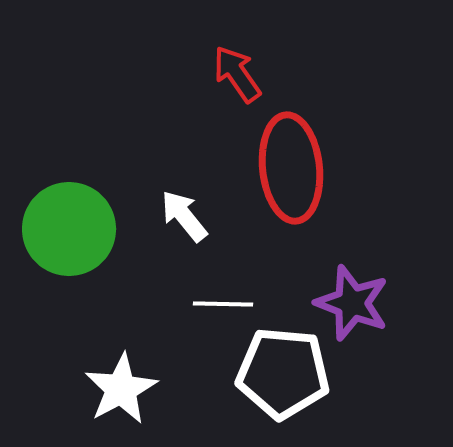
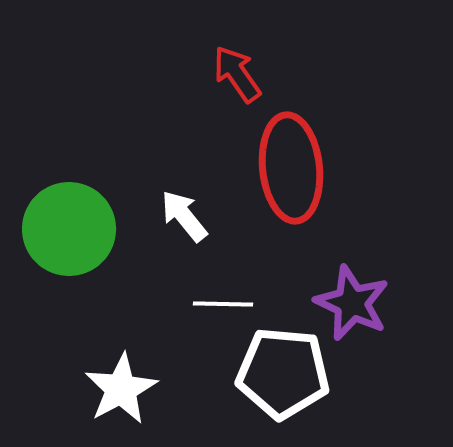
purple star: rotated 4 degrees clockwise
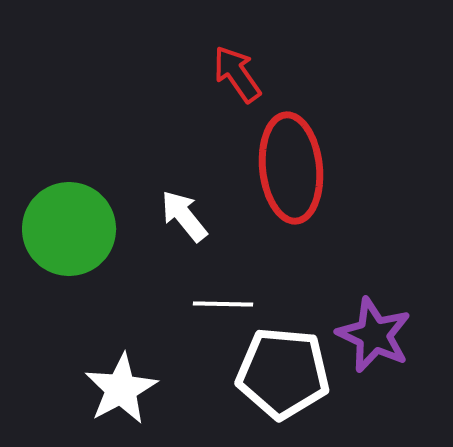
purple star: moved 22 px right, 32 px down
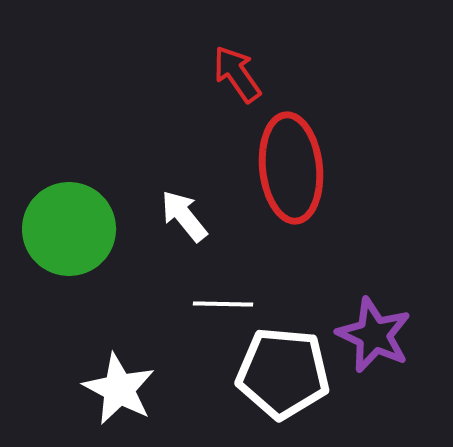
white star: moved 2 px left; rotated 16 degrees counterclockwise
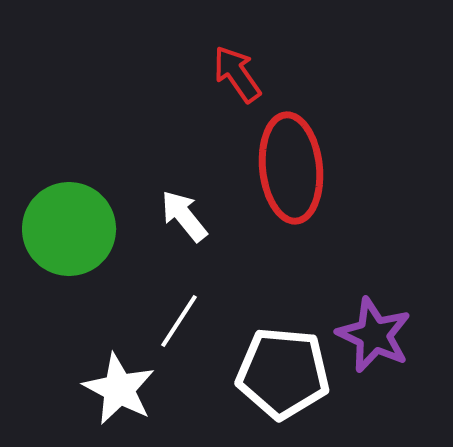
white line: moved 44 px left, 17 px down; rotated 58 degrees counterclockwise
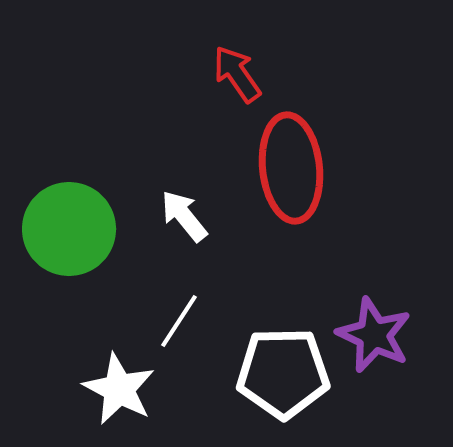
white pentagon: rotated 6 degrees counterclockwise
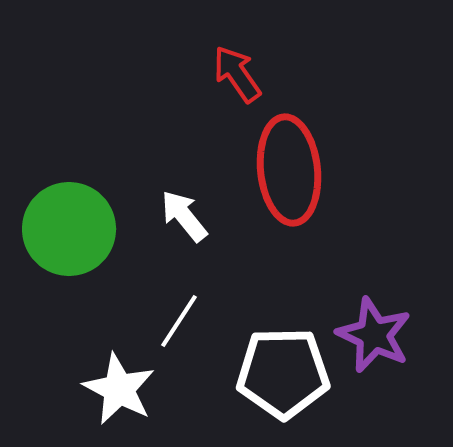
red ellipse: moved 2 px left, 2 px down
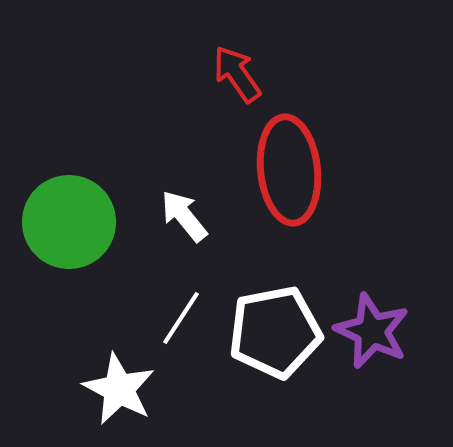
green circle: moved 7 px up
white line: moved 2 px right, 3 px up
purple star: moved 2 px left, 4 px up
white pentagon: moved 8 px left, 41 px up; rotated 10 degrees counterclockwise
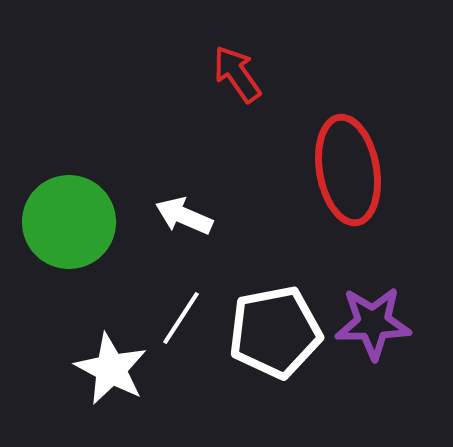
red ellipse: moved 59 px right; rotated 4 degrees counterclockwise
white arrow: rotated 28 degrees counterclockwise
purple star: moved 1 px right, 8 px up; rotated 26 degrees counterclockwise
white star: moved 8 px left, 20 px up
